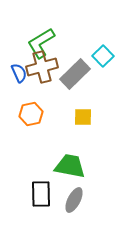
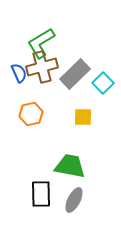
cyan square: moved 27 px down
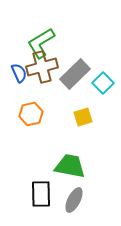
yellow square: rotated 18 degrees counterclockwise
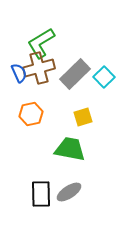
brown cross: moved 3 px left, 1 px down
cyan square: moved 1 px right, 6 px up
green trapezoid: moved 17 px up
gray ellipse: moved 5 px left, 8 px up; rotated 30 degrees clockwise
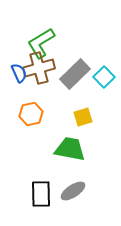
gray ellipse: moved 4 px right, 1 px up
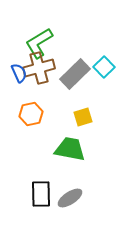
green L-shape: moved 2 px left
cyan square: moved 10 px up
gray ellipse: moved 3 px left, 7 px down
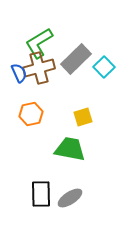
gray rectangle: moved 1 px right, 15 px up
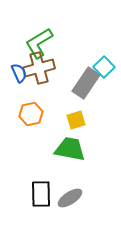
gray rectangle: moved 10 px right, 24 px down; rotated 12 degrees counterclockwise
yellow square: moved 7 px left, 3 px down
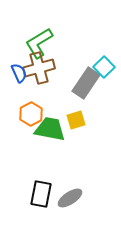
orange hexagon: rotated 15 degrees counterclockwise
green trapezoid: moved 20 px left, 20 px up
black rectangle: rotated 12 degrees clockwise
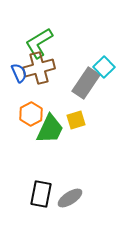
green trapezoid: rotated 104 degrees clockwise
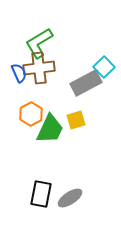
brown cross: rotated 8 degrees clockwise
gray rectangle: rotated 28 degrees clockwise
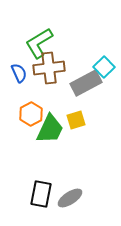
brown cross: moved 10 px right
